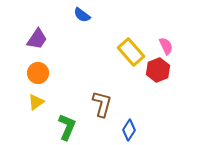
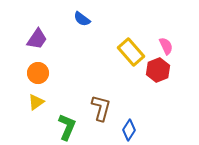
blue semicircle: moved 4 px down
brown L-shape: moved 1 px left, 4 px down
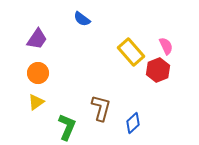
blue diamond: moved 4 px right, 7 px up; rotated 15 degrees clockwise
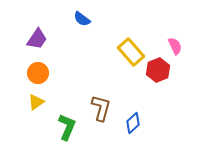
pink semicircle: moved 9 px right
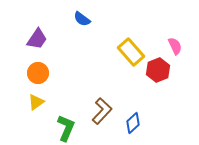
brown L-shape: moved 1 px right, 3 px down; rotated 28 degrees clockwise
green L-shape: moved 1 px left, 1 px down
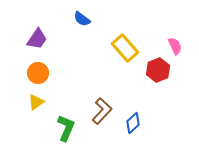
yellow rectangle: moved 6 px left, 4 px up
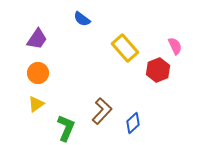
yellow triangle: moved 2 px down
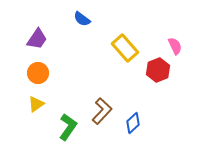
green L-shape: moved 2 px right, 1 px up; rotated 12 degrees clockwise
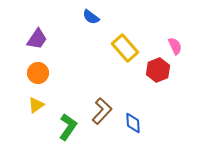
blue semicircle: moved 9 px right, 2 px up
yellow triangle: moved 1 px down
blue diamond: rotated 50 degrees counterclockwise
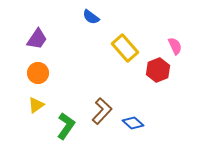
blue diamond: rotated 45 degrees counterclockwise
green L-shape: moved 2 px left, 1 px up
